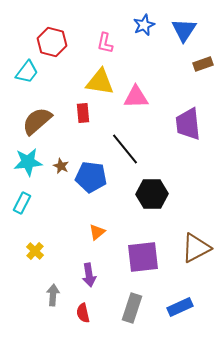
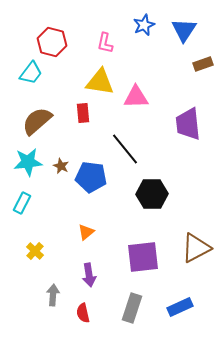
cyan trapezoid: moved 4 px right, 1 px down
orange triangle: moved 11 px left
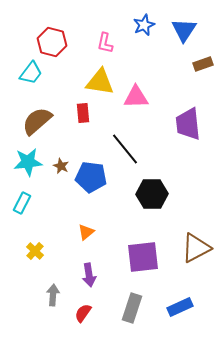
red semicircle: rotated 48 degrees clockwise
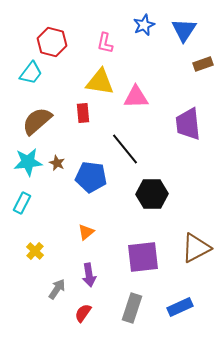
brown star: moved 4 px left, 3 px up
gray arrow: moved 4 px right, 6 px up; rotated 30 degrees clockwise
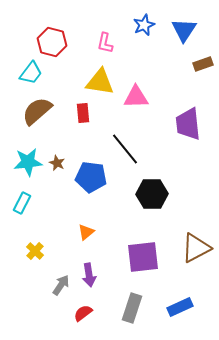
brown semicircle: moved 10 px up
gray arrow: moved 4 px right, 4 px up
red semicircle: rotated 18 degrees clockwise
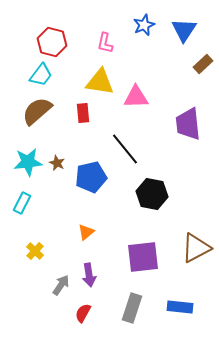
brown rectangle: rotated 24 degrees counterclockwise
cyan trapezoid: moved 10 px right, 2 px down
blue pentagon: rotated 20 degrees counterclockwise
black hexagon: rotated 12 degrees clockwise
blue rectangle: rotated 30 degrees clockwise
red semicircle: rotated 24 degrees counterclockwise
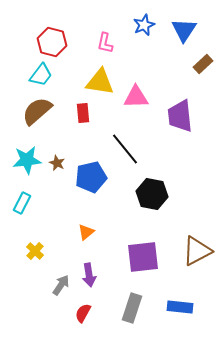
purple trapezoid: moved 8 px left, 8 px up
cyan star: moved 1 px left, 2 px up
brown triangle: moved 1 px right, 3 px down
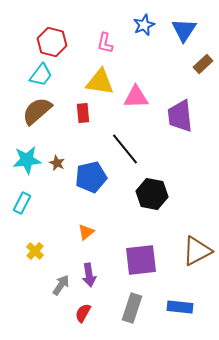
purple square: moved 2 px left, 3 px down
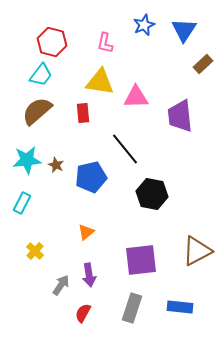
brown star: moved 1 px left, 2 px down
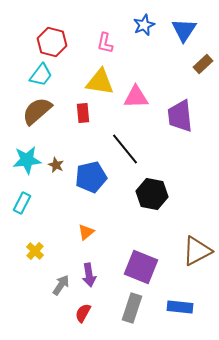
purple square: moved 7 px down; rotated 28 degrees clockwise
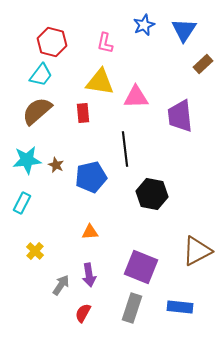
black line: rotated 32 degrees clockwise
orange triangle: moved 4 px right; rotated 36 degrees clockwise
